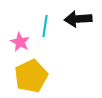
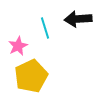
cyan line: moved 2 px down; rotated 25 degrees counterclockwise
pink star: moved 2 px left, 4 px down; rotated 18 degrees clockwise
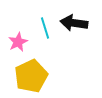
black arrow: moved 4 px left, 4 px down; rotated 12 degrees clockwise
pink star: moved 4 px up
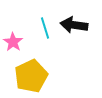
black arrow: moved 2 px down
pink star: moved 5 px left; rotated 12 degrees counterclockwise
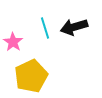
black arrow: moved 2 px down; rotated 24 degrees counterclockwise
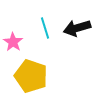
black arrow: moved 3 px right, 1 px down
yellow pentagon: rotated 28 degrees counterclockwise
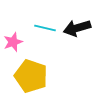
cyan line: rotated 60 degrees counterclockwise
pink star: rotated 18 degrees clockwise
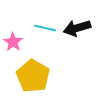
pink star: rotated 18 degrees counterclockwise
yellow pentagon: moved 2 px right; rotated 12 degrees clockwise
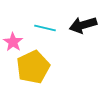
black arrow: moved 6 px right, 3 px up
yellow pentagon: moved 9 px up; rotated 16 degrees clockwise
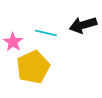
cyan line: moved 1 px right, 5 px down
